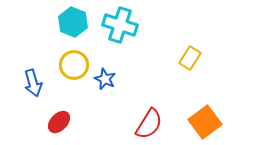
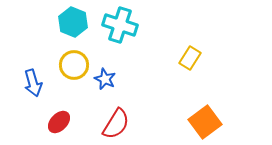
red semicircle: moved 33 px left
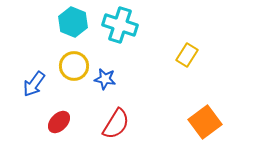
yellow rectangle: moved 3 px left, 3 px up
yellow circle: moved 1 px down
blue star: rotated 15 degrees counterclockwise
blue arrow: moved 1 px right, 1 px down; rotated 52 degrees clockwise
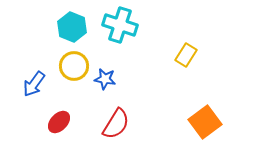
cyan hexagon: moved 1 px left, 5 px down
yellow rectangle: moved 1 px left
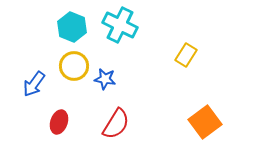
cyan cross: rotated 8 degrees clockwise
red ellipse: rotated 25 degrees counterclockwise
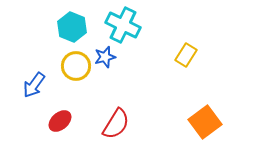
cyan cross: moved 3 px right
yellow circle: moved 2 px right
blue star: moved 22 px up; rotated 25 degrees counterclockwise
blue arrow: moved 1 px down
red ellipse: moved 1 px right, 1 px up; rotated 30 degrees clockwise
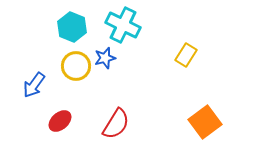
blue star: moved 1 px down
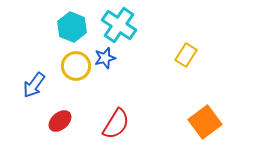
cyan cross: moved 4 px left; rotated 8 degrees clockwise
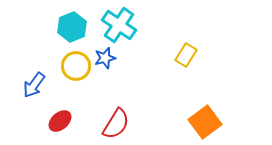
cyan hexagon: rotated 16 degrees clockwise
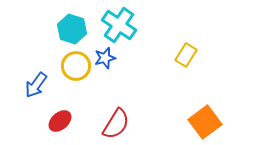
cyan hexagon: moved 2 px down; rotated 20 degrees counterclockwise
blue arrow: moved 2 px right
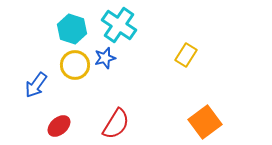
yellow circle: moved 1 px left, 1 px up
red ellipse: moved 1 px left, 5 px down
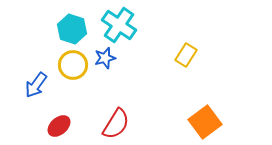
yellow circle: moved 2 px left
